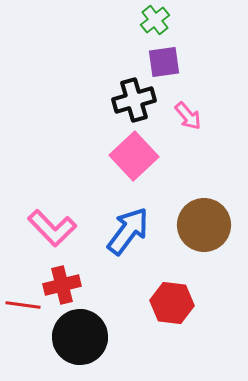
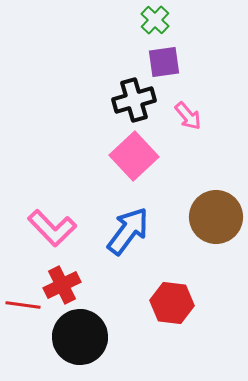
green cross: rotated 8 degrees counterclockwise
brown circle: moved 12 px right, 8 px up
red cross: rotated 12 degrees counterclockwise
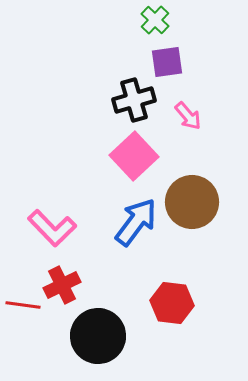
purple square: moved 3 px right
brown circle: moved 24 px left, 15 px up
blue arrow: moved 8 px right, 9 px up
black circle: moved 18 px right, 1 px up
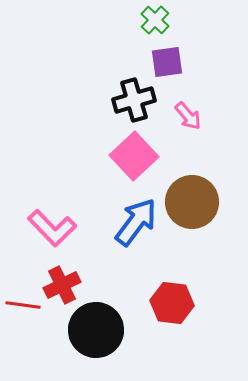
black circle: moved 2 px left, 6 px up
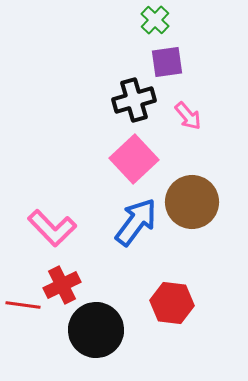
pink square: moved 3 px down
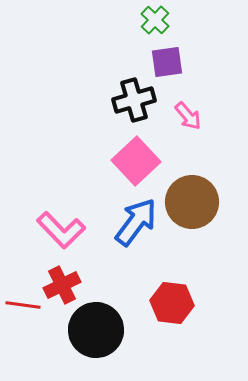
pink square: moved 2 px right, 2 px down
pink L-shape: moved 9 px right, 2 px down
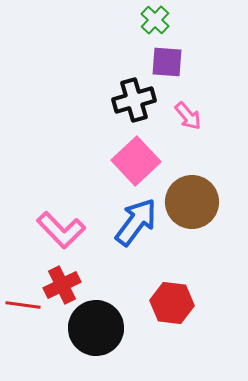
purple square: rotated 12 degrees clockwise
black circle: moved 2 px up
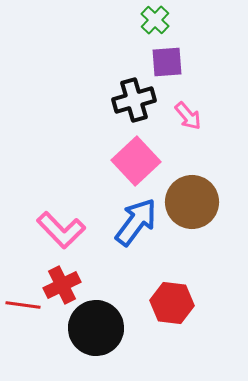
purple square: rotated 8 degrees counterclockwise
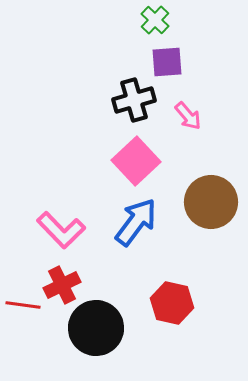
brown circle: moved 19 px right
red hexagon: rotated 6 degrees clockwise
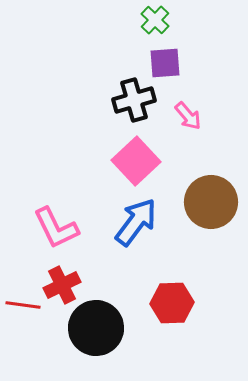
purple square: moved 2 px left, 1 px down
pink L-shape: moved 5 px left, 2 px up; rotated 18 degrees clockwise
red hexagon: rotated 15 degrees counterclockwise
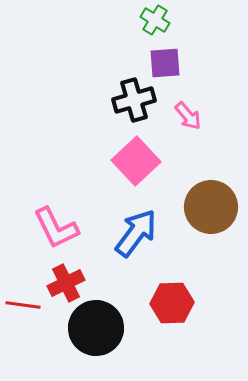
green cross: rotated 12 degrees counterclockwise
brown circle: moved 5 px down
blue arrow: moved 11 px down
red cross: moved 4 px right, 2 px up
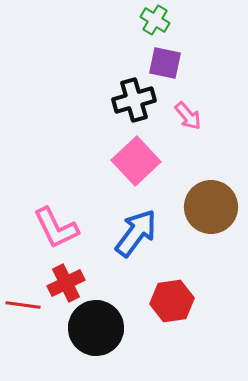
purple square: rotated 16 degrees clockwise
red hexagon: moved 2 px up; rotated 6 degrees counterclockwise
